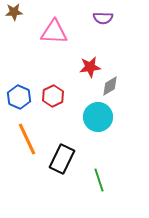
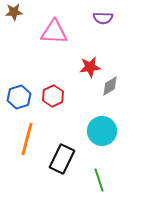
blue hexagon: rotated 20 degrees clockwise
cyan circle: moved 4 px right, 14 px down
orange line: rotated 40 degrees clockwise
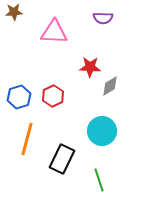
red star: rotated 10 degrees clockwise
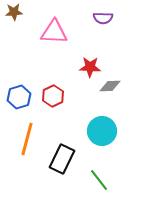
gray diamond: rotated 30 degrees clockwise
green line: rotated 20 degrees counterclockwise
